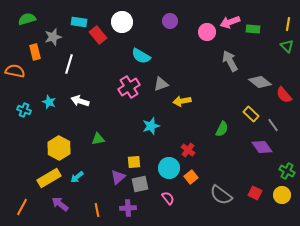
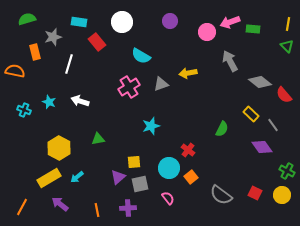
red rectangle at (98, 35): moved 1 px left, 7 px down
yellow arrow at (182, 101): moved 6 px right, 28 px up
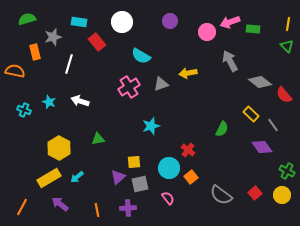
red square at (255, 193): rotated 24 degrees clockwise
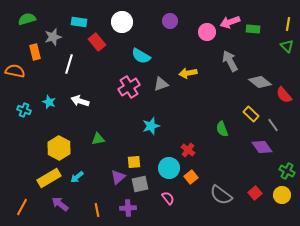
green semicircle at (222, 129): rotated 133 degrees clockwise
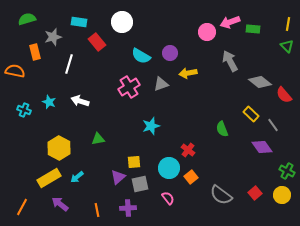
purple circle at (170, 21): moved 32 px down
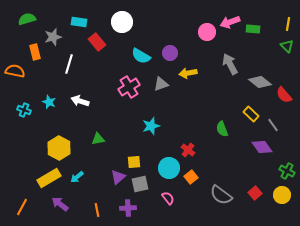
gray arrow at (230, 61): moved 3 px down
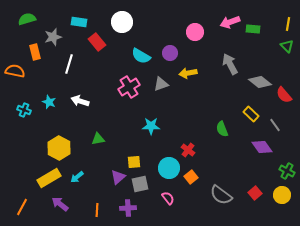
pink circle at (207, 32): moved 12 px left
gray line at (273, 125): moved 2 px right
cyan star at (151, 126): rotated 18 degrees clockwise
orange line at (97, 210): rotated 16 degrees clockwise
